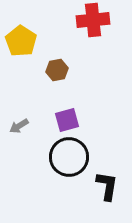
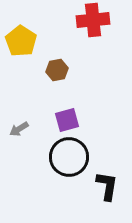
gray arrow: moved 3 px down
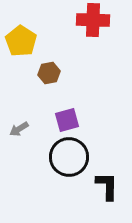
red cross: rotated 8 degrees clockwise
brown hexagon: moved 8 px left, 3 px down
black L-shape: rotated 8 degrees counterclockwise
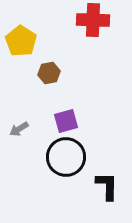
purple square: moved 1 px left, 1 px down
black circle: moved 3 px left
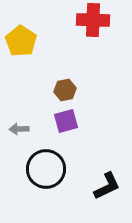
brown hexagon: moved 16 px right, 17 px down
gray arrow: rotated 30 degrees clockwise
black circle: moved 20 px left, 12 px down
black L-shape: rotated 64 degrees clockwise
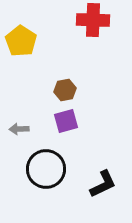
black L-shape: moved 4 px left, 2 px up
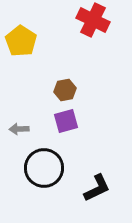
red cross: rotated 24 degrees clockwise
black circle: moved 2 px left, 1 px up
black L-shape: moved 6 px left, 4 px down
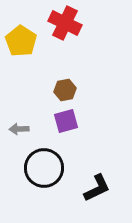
red cross: moved 28 px left, 3 px down
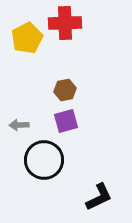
red cross: rotated 28 degrees counterclockwise
yellow pentagon: moved 6 px right, 3 px up; rotated 12 degrees clockwise
gray arrow: moved 4 px up
black circle: moved 8 px up
black L-shape: moved 2 px right, 9 px down
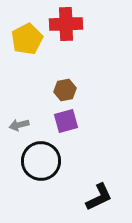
red cross: moved 1 px right, 1 px down
yellow pentagon: moved 1 px down
gray arrow: rotated 12 degrees counterclockwise
black circle: moved 3 px left, 1 px down
